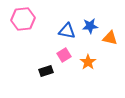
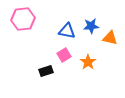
blue star: moved 1 px right
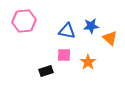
pink hexagon: moved 1 px right, 2 px down
orange triangle: rotated 28 degrees clockwise
pink square: rotated 32 degrees clockwise
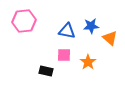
black rectangle: rotated 32 degrees clockwise
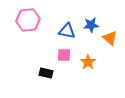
pink hexagon: moved 4 px right, 1 px up
blue star: moved 1 px up
black rectangle: moved 2 px down
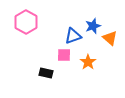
pink hexagon: moved 2 px left, 2 px down; rotated 25 degrees counterclockwise
blue star: moved 2 px right, 1 px down; rotated 14 degrees counterclockwise
blue triangle: moved 6 px right, 5 px down; rotated 30 degrees counterclockwise
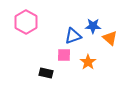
blue star: rotated 21 degrees clockwise
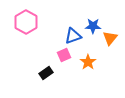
orange triangle: rotated 28 degrees clockwise
pink square: rotated 24 degrees counterclockwise
black rectangle: rotated 48 degrees counterclockwise
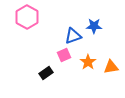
pink hexagon: moved 1 px right, 5 px up
blue star: moved 1 px right
orange triangle: moved 1 px right, 29 px down; rotated 42 degrees clockwise
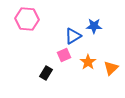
pink hexagon: moved 2 px down; rotated 25 degrees counterclockwise
blue triangle: rotated 12 degrees counterclockwise
orange triangle: moved 1 px down; rotated 35 degrees counterclockwise
black rectangle: rotated 24 degrees counterclockwise
